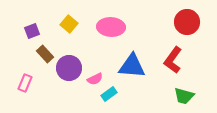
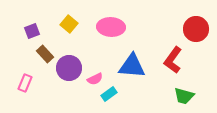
red circle: moved 9 px right, 7 px down
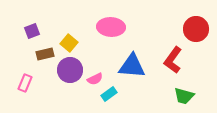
yellow square: moved 19 px down
brown rectangle: rotated 60 degrees counterclockwise
purple circle: moved 1 px right, 2 px down
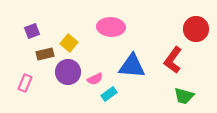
purple circle: moved 2 px left, 2 px down
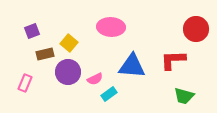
red L-shape: rotated 52 degrees clockwise
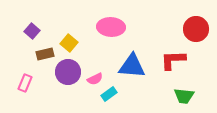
purple square: rotated 28 degrees counterclockwise
green trapezoid: rotated 10 degrees counterclockwise
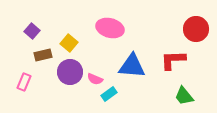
pink ellipse: moved 1 px left, 1 px down; rotated 12 degrees clockwise
brown rectangle: moved 2 px left, 1 px down
purple circle: moved 2 px right
pink semicircle: rotated 49 degrees clockwise
pink rectangle: moved 1 px left, 1 px up
green trapezoid: rotated 45 degrees clockwise
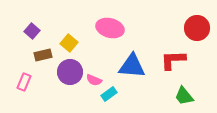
red circle: moved 1 px right, 1 px up
pink semicircle: moved 1 px left, 1 px down
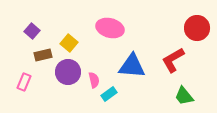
red L-shape: rotated 28 degrees counterclockwise
purple circle: moved 2 px left
pink semicircle: rotated 126 degrees counterclockwise
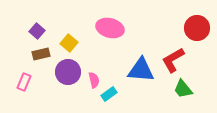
purple square: moved 5 px right
brown rectangle: moved 2 px left, 1 px up
blue triangle: moved 9 px right, 4 px down
green trapezoid: moved 1 px left, 7 px up
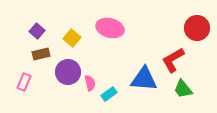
yellow square: moved 3 px right, 5 px up
blue triangle: moved 3 px right, 9 px down
pink semicircle: moved 4 px left, 3 px down
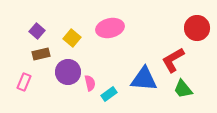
pink ellipse: rotated 28 degrees counterclockwise
